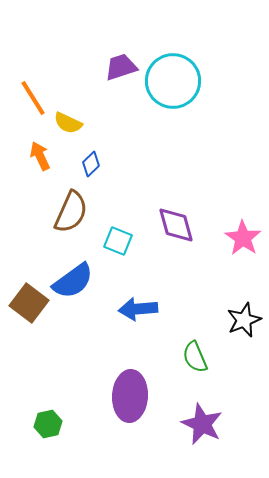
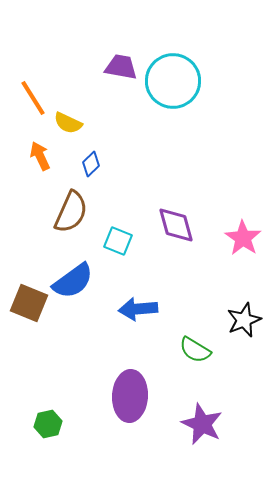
purple trapezoid: rotated 28 degrees clockwise
brown square: rotated 15 degrees counterclockwise
green semicircle: moved 7 px up; rotated 36 degrees counterclockwise
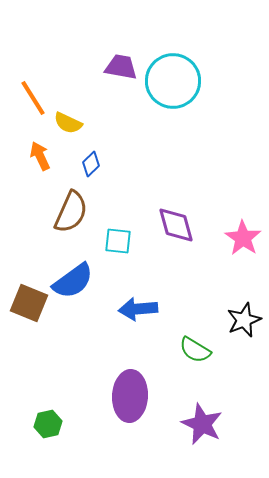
cyan square: rotated 16 degrees counterclockwise
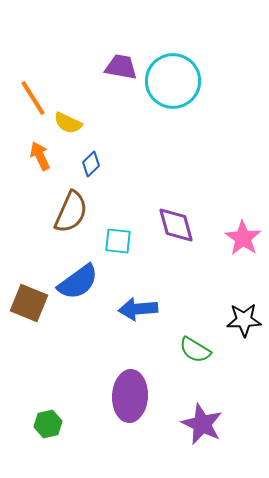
blue semicircle: moved 5 px right, 1 px down
black star: rotated 20 degrees clockwise
